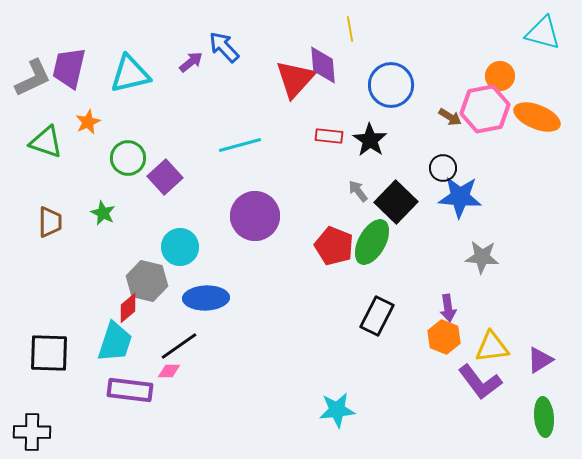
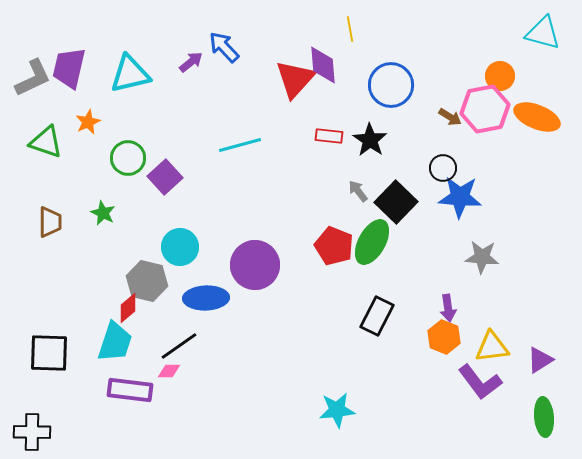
purple circle at (255, 216): moved 49 px down
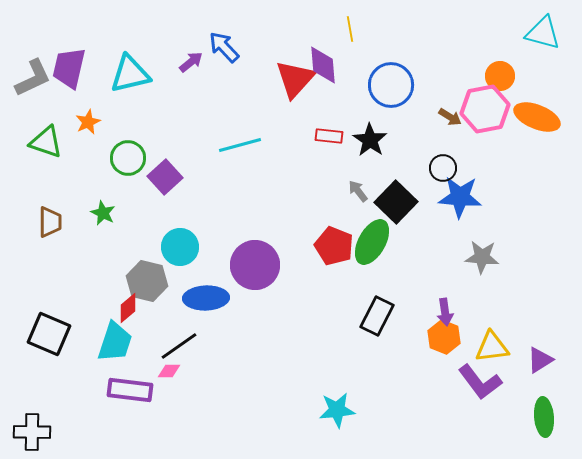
purple arrow at (448, 308): moved 3 px left, 4 px down
black square at (49, 353): moved 19 px up; rotated 21 degrees clockwise
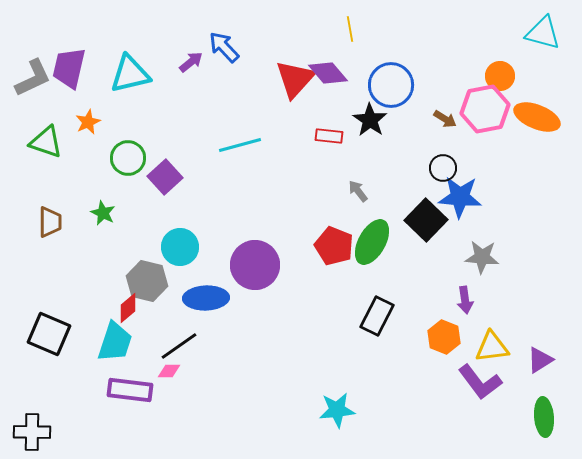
purple diamond at (323, 65): moved 5 px right, 8 px down; rotated 36 degrees counterclockwise
brown arrow at (450, 117): moved 5 px left, 2 px down
black star at (370, 140): moved 20 px up
black square at (396, 202): moved 30 px right, 18 px down
purple arrow at (445, 312): moved 20 px right, 12 px up
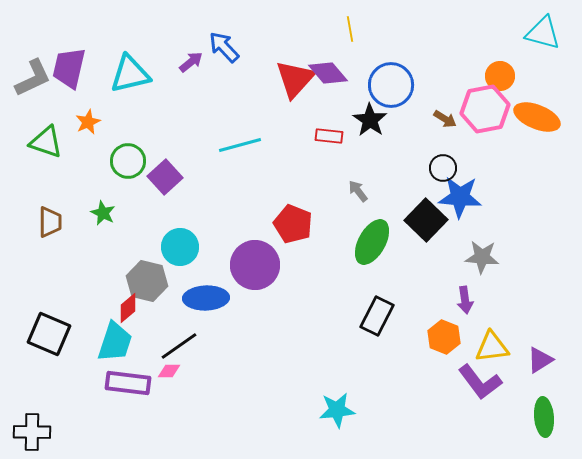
green circle at (128, 158): moved 3 px down
red pentagon at (334, 246): moved 41 px left, 22 px up
purple rectangle at (130, 390): moved 2 px left, 7 px up
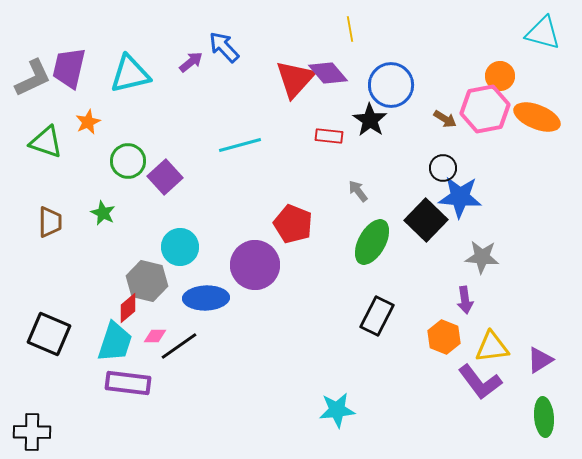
pink diamond at (169, 371): moved 14 px left, 35 px up
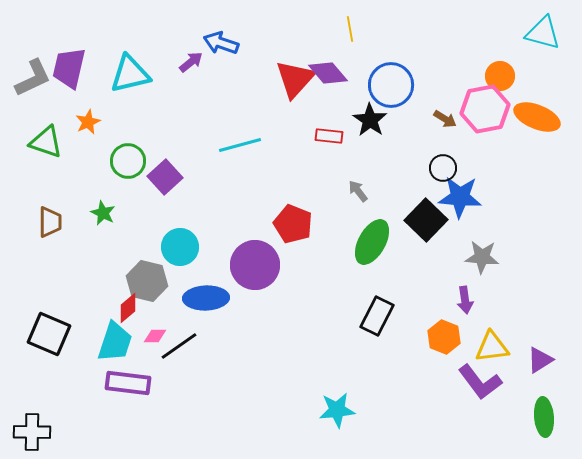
blue arrow at (224, 47): moved 3 px left, 4 px up; rotated 28 degrees counterclockwise
